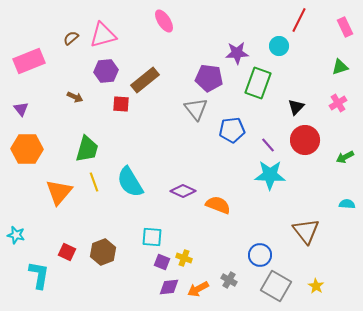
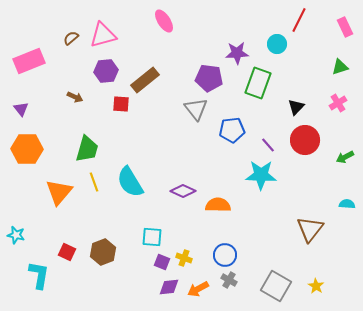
cyan circle at (279, 46): moved 2 px left, 2 px up
cyan star at (270, 175): moved 9 px left
orange semicircle at (218, 205): rotated 20 degrees counterclockwise
brown triangle at (306, 231): moved 4 px right, 2 px up; rotated 16 degrees clockwise
blue circle at (260, 255): moved 35 px left
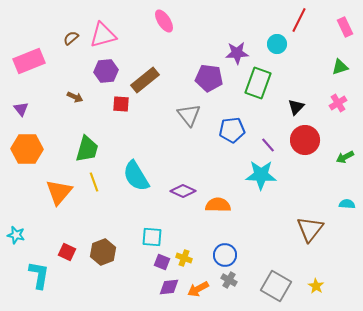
gray triangle at (196, 109): moved 7 px left, 6 px down
cyan semicircle at (130, 182): moved 6 px right, 6 px up
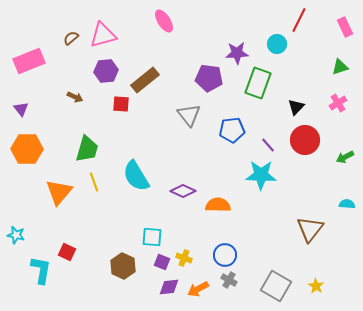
brown hexagon at (103, 252): moved 20 px right, 14 px down; rotated 15 degrees counterclockwise
cyan L-shape at (39, 275): moved 2 px right, 5 px up
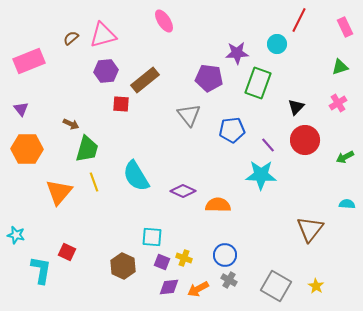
brown arrow at (75, 97): moved 4 px left, 27 px down
